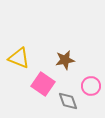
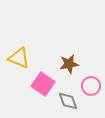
brown star: moved 4 px right, 4 px down
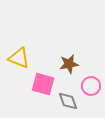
pink square: rotated 20 degrees counterclockwise
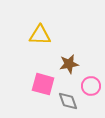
yellow triangle: moved 21 px right, 23 px up; rotated 20 degrees counterclockwise
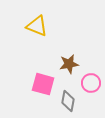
yellow triangle: moved 3 px left, 9 px up; rotated 20 degrees clockwise
pink circle: moved 3 px up
gray diamond: rotated 30 degrees clockwise
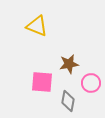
pink square: moved 1 px left, 2 px up; rotated 10 degrees counterclockwise
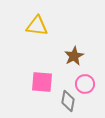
yellow triangle: rotated 15 degrees counterclockwise
brown star: moved 5 px right, 8 px up; rotated 18 degrees counterclockwise
pink circle: moved 6 px left, 1 px down
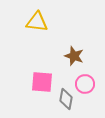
yellow triangle: moved 4 px up
brown star: rotated 24 degrees counterclockwise
gray diamond: moved 2 px left, 2 px up
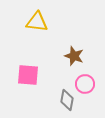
pink square: moved 14 px left, 7 px up
gray diamond: moved 1 px right, 1 px down
